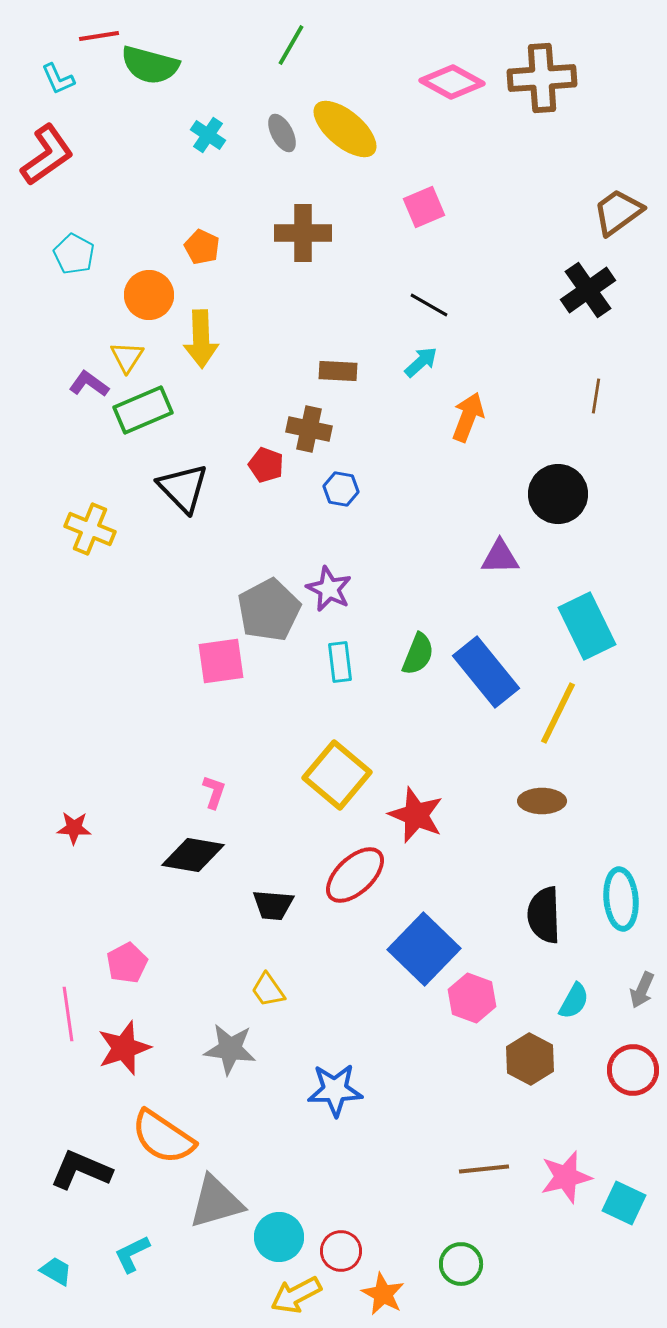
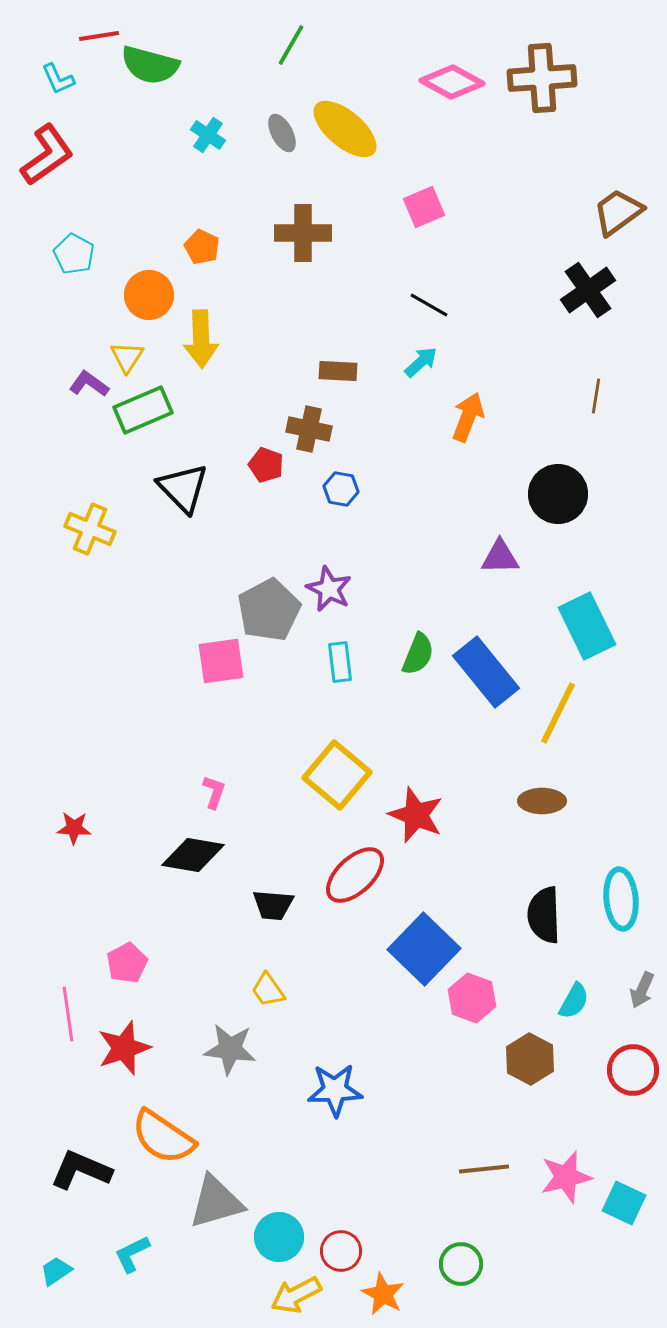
cyan trapezoid at (56, 1271): rotated 64 degrees counterclockwise
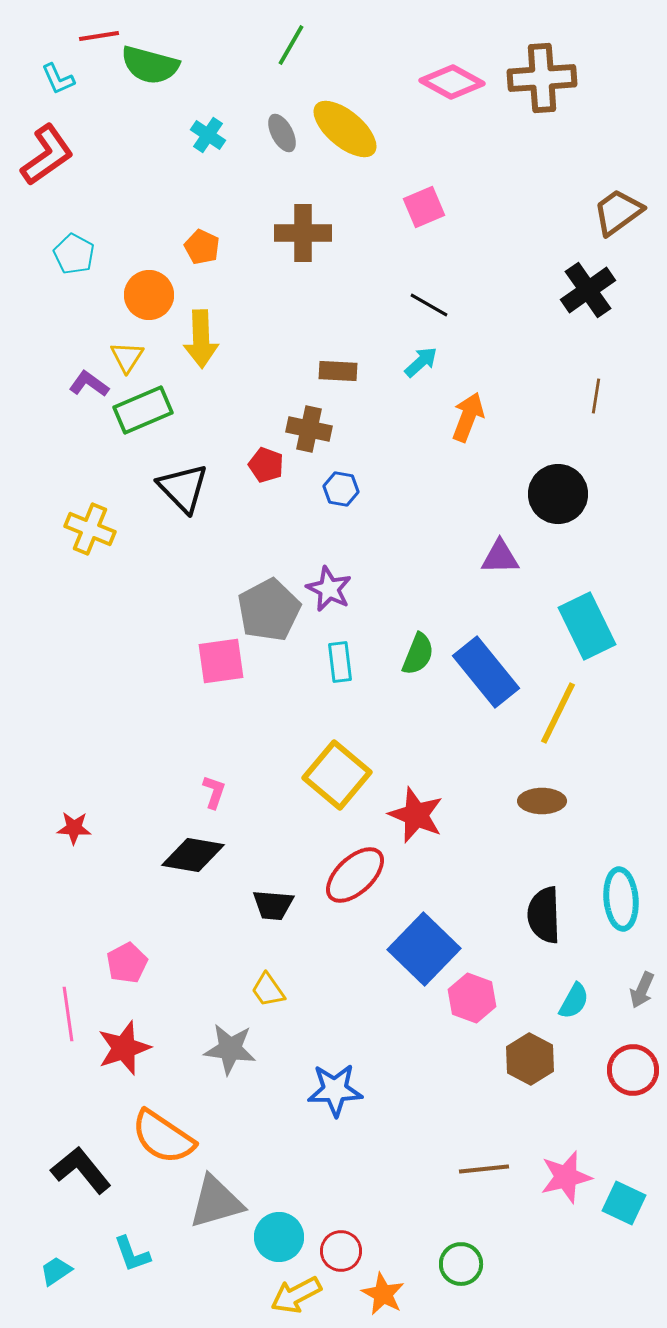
black L-shape at (81, 1170): rotated 28 degrees clockwise
cyan L-shape at (132, 1254): rotated 84 degrees counterclockwise
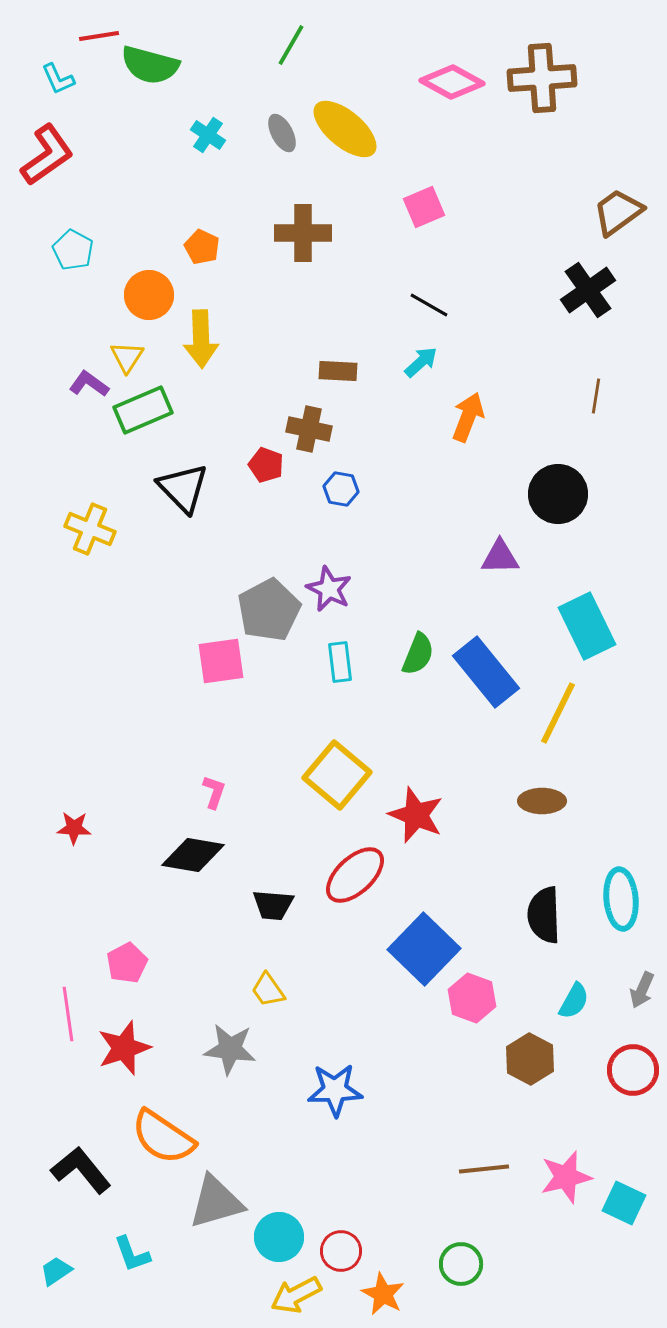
cyan pentagon at (74, 254): moved 1 px left, 4 px up
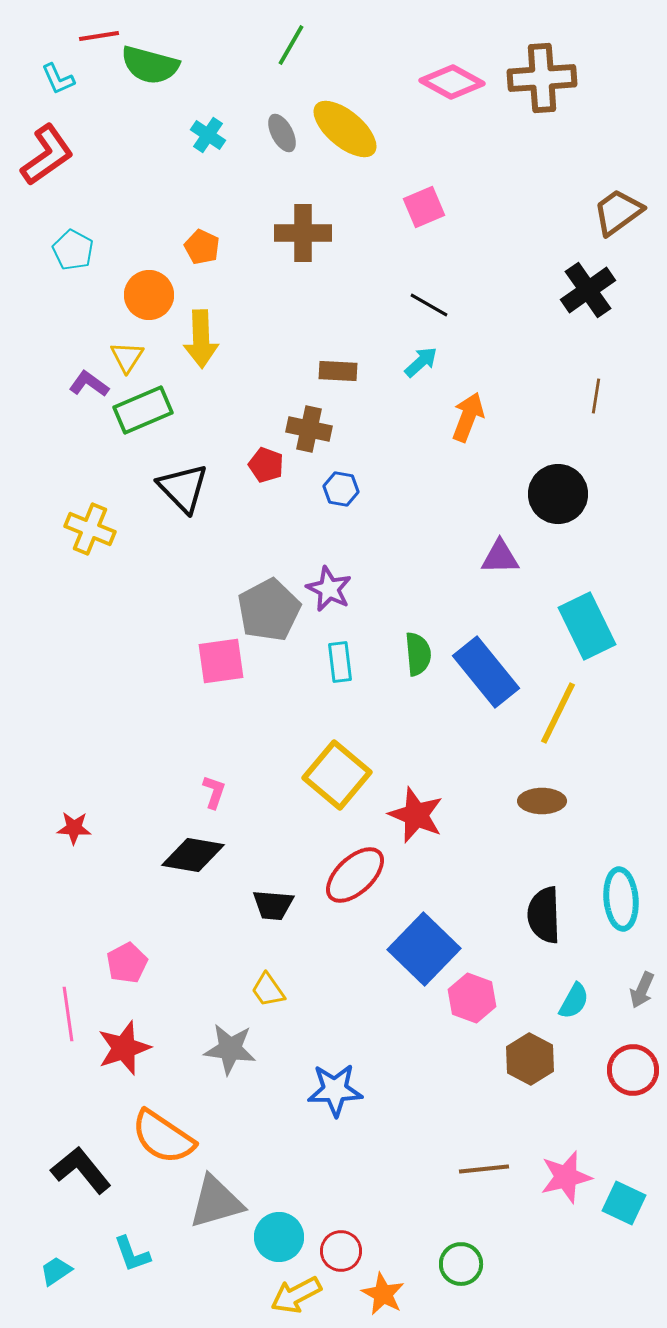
green semicircle at (418, 654): rotated 27 degrees counterclockwise
